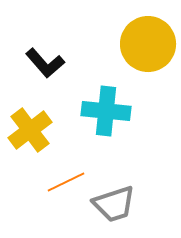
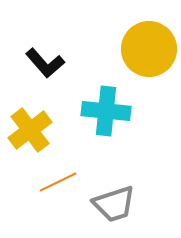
yellow circle: moved 1 px right, 5 px down
orange line: moved 8 px left
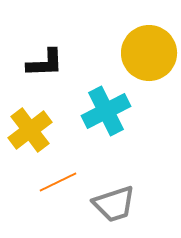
yellow circle: moved 4 px down
black L-shape: rotated 51 degrees counterclockwise
cyan cross: rotated 33 degrees counterclockwise
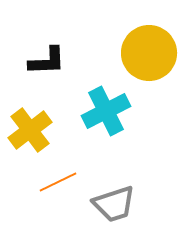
black L-shape: moved 2 px right, 2 px up
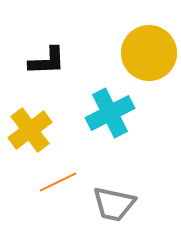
cyan cross: moved 4 px right, 2 px down
gray trapezoid: rotated 30 degrees clockwise
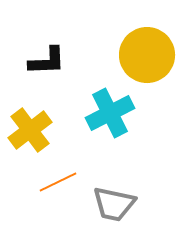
yellow circle: moved 2 px left, 2 px down
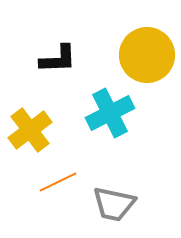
black L-shape: moved 11 px right, 2 px up
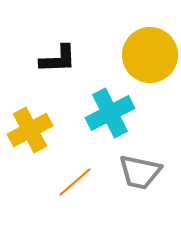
yellow circle: moved 3 px right
yellow cross: rotated 9 degrees clockwise
orange line: moved 17 px right; rotated 15 degrees counterclockwise
gray trapezoid: moved 26 px right, 32 px up
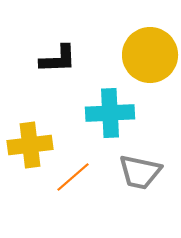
cyan cross: rotated 24 degrees clockwise
yellow cross: moved 15 px down; rotated 21 degrees clockwise
orange line: moved 2 px left, 5 px up
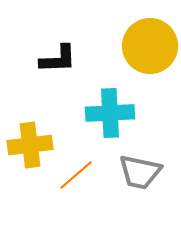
yellow circle: moved 9 px up
orange line: moved 3 px right, 2 px up
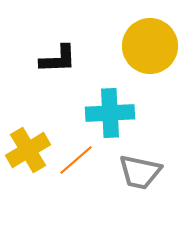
yellow cross: moved 2 px left, 5 px down; rotated 24 degrees counterclockwise
orange line: moved 15 px up
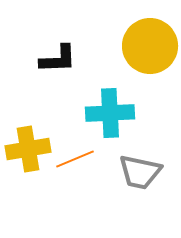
yellow cross: moved 1 px up; rotated 21 degrees clockwise
orange line: moved 1 px left, 1 px up; rotated 18 degrees clockwise
